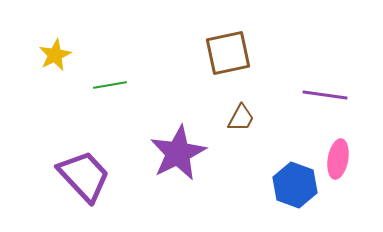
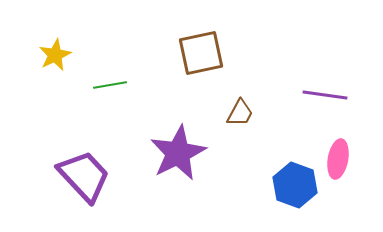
brown square: moved 27 px left
brown trapezoid: moved 1 px left, 5 px up
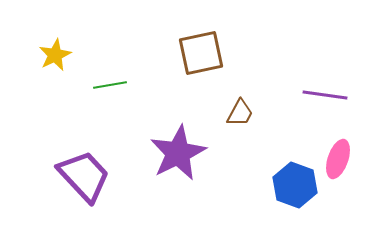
pink ellipse: rotated 9 degrees clockwise
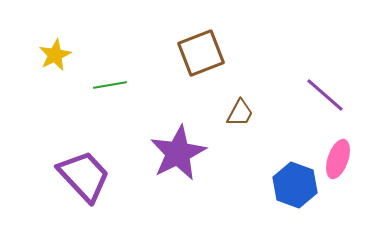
brown square: rotated 9 degrees counterclockwise
purple line: rotated 33 degrees clockwise
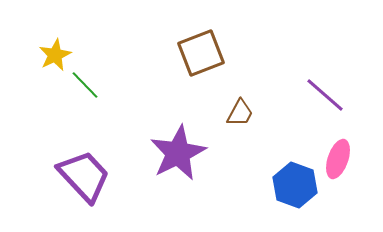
green line: moved 25 px left; rotated 56 degrees clockwise
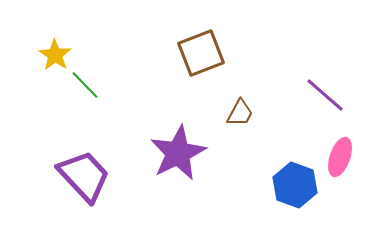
yellow star: rotated 12 degrees counterclockwise
pink ellipse: moved 2 px right, 2 px up
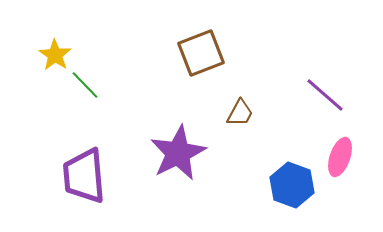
purple trapezoid: rotated 142 degrees counterclockwise
blue hexagon: moved 3 px left
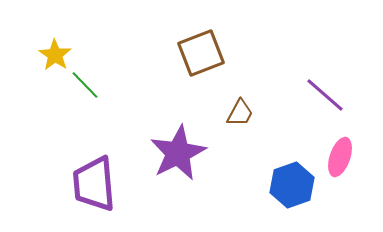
purple trapezoid: moved 10 px right, 8 px down
blue hexagon: rotated 21 degrees clockwise
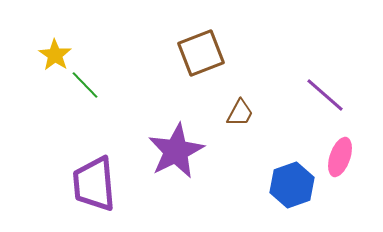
purple star: moved 2 px left, 2 px up
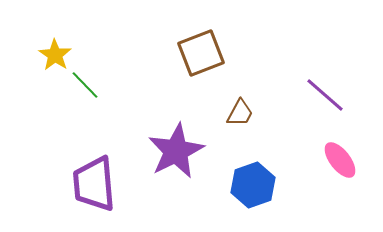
pink ellipse: moved 3 px down; rotated 57 degrees counterclockwise
blue hexagon: moved 39 px left
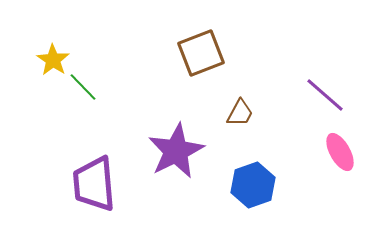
yellow star: moved 2 px left, 5 px down
green line: moved 2 px left, 2 px down
pink ellipse: moved 8 px up; rotated 9 degrees clockwise
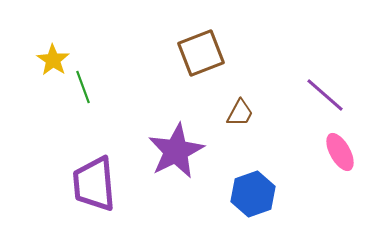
green line: rotated 24 degrees clockwise
blue hexagon: moved 9 px down
